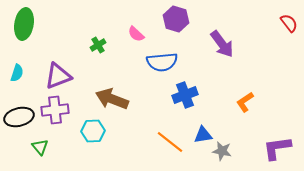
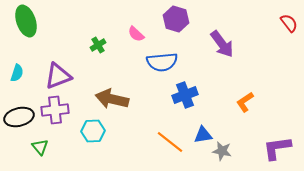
green ellipse: moved 2 px right, 3 px up; rotated 28 degrees counterclockwise
brown arrow: rotated 8 degrees counterclockwise
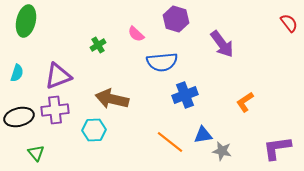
green ellipse: rotated 32 degrees clockwise
cyan hexagon: moved 1 px right, 1 px up
green triangle: moved 4 px left, 6 px down
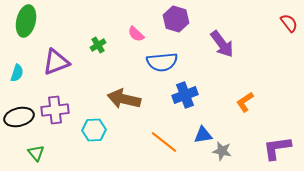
purple triangle: moved 2 px left, 14 px up
brown arrow: moved 12 px right
orange line: moved 6 px left
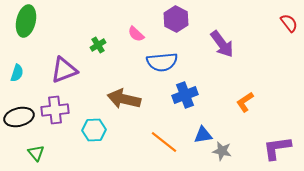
purple hexagon: rotated 10 degrees clockwise
purple triangle: moved 8 px right, 8 px down
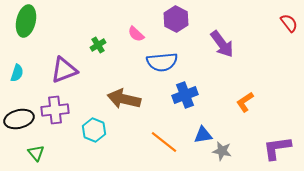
black ellipse: moved 2 px down
cyan hexagon: rotated 25 degrees clockwise
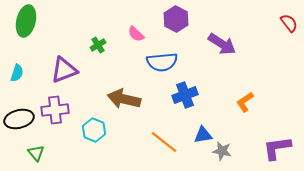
purple arrow: rotated 20 degrees counterclockwise
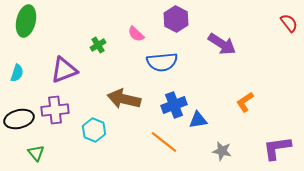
blue cross: moved 11 px left, 10 px down
blue triangle: moved 5 px left, 15 px up
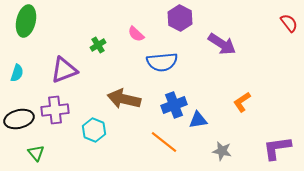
purple hexagon: moved 4 px right, 1 px up
orange L-shape: moved 3 px left
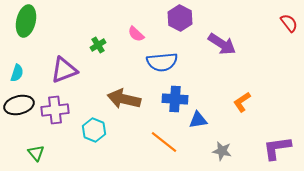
blue cross: moved 1 px right, 6 px up; rotated 25 degrees clockwise
black ellipse: moved 14 px up
